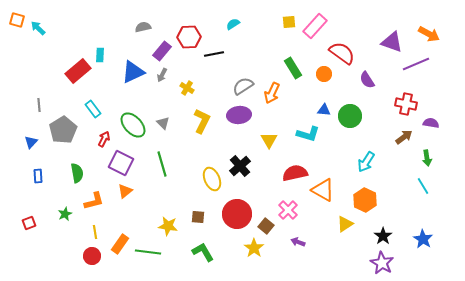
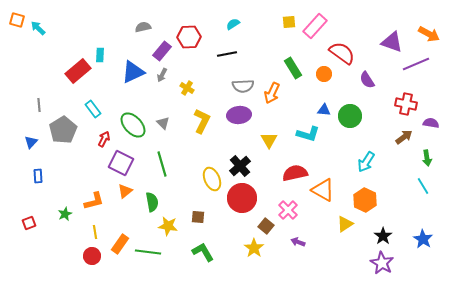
black line at (214, 54): moved 13 px right
gray semicircle at (243, 86): rotated 150 degrees counterclockwise
green semicircle at (77, 173): moved 75 px right, 29 px down
red circle at (237, 214): moved 5 px right, 16 px up
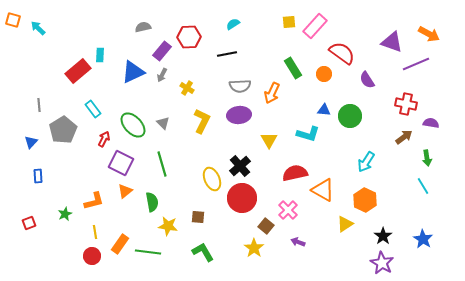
orange square at (17, 20): moved 4 px left
gray semicircle at (243, 86): moved 3 px left
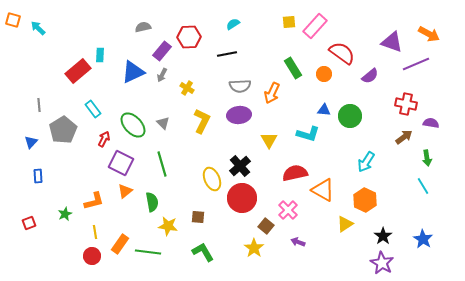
purple semicircle at (367, 80): moved 3 px right, 4 px up; rotated 96 degrees counterclockwise
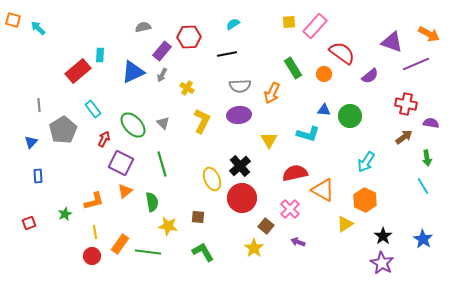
pink cross at (288, 210): moved 2 px right, 1 px up
